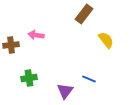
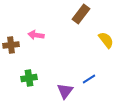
brown rectangle: moved 3 px left
blue line: rotated 56 degrees counterclockwise
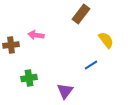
blue line: moved 2 px right, 14 px up
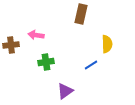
brown rectangle: rotated 24 degrees counterclockwise
yellow semicircle: moved 1 px right, 4 px down; rotated 36 degrees clockwise
green cross: moved 17 px right, 16 px up
purple triangle: rotated 18 degrees clockwise
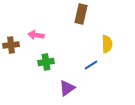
purple triangle: moved 2 px right, 3 px up
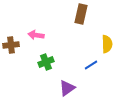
green cross: rotated 14 degrees counterclockwise
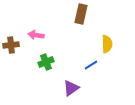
purple triangle: moved 4 px right
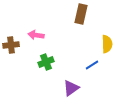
blue line: moved 1 px right
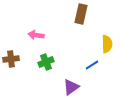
brown cross: moved 14 px down
purple triangle: moved 1 px up
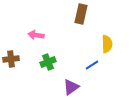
green cross: moved 2 px right
